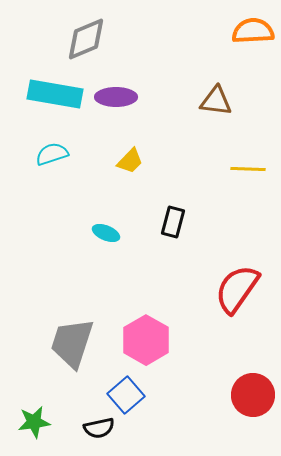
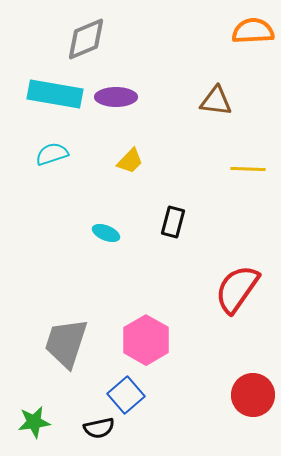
gray trapezoid: moved 6 px left
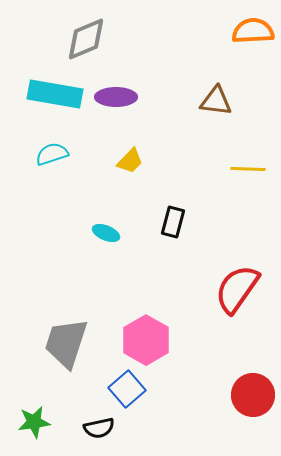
blue square: moved 1 px right, 6 px up
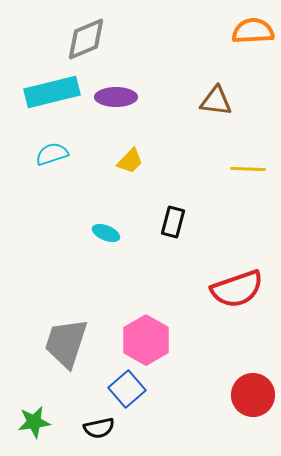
cyan rectangle: moved 3 px left, 2 px up; rotated 24 degrees counterclockwise
red semicircle: rotated 144 degrees counterclockwise
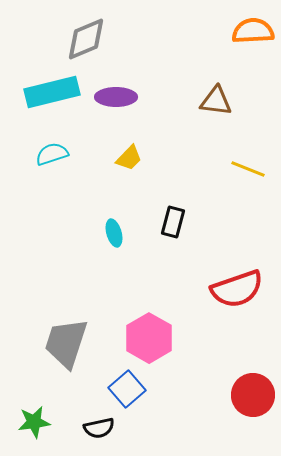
yellow trapezoid: moved 1 px left, 3 px up
yellow line: rotated 20 degrees clockwise
cyan ellipse: moved 8 px right; rotated 52 degrees clockwise
pink hexagon: moved 3 px right, 2 px up
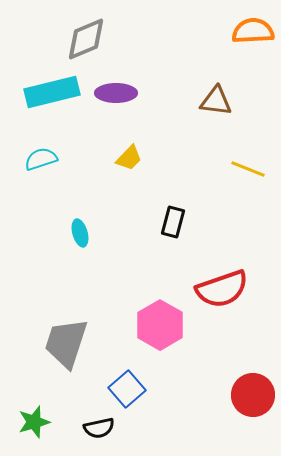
purple ellipse: moved 4 px up
cyan semicircle: moved 11 px left, 5 px down
cyan ellipse: moved 34 px left
red semicircle: moved 15 px left
pink hexagon: moved 11 px right, 13 px up
green star: rotated 8 degrees counterclockwise
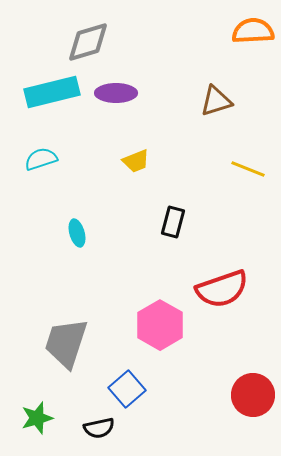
gray diamond: moved 2 px right, 3 px down; rotated 6 degrees clockwise
brown triangle: rotated 24 degrees counterclockwise
yellow trapezoid: moved 7 px right, 3 px down; rotated 24 degrees clockwise
cyan ellipse: moved 3 px left
green star: moved 3 px right, 4 px up
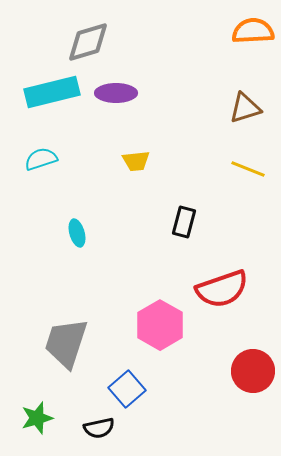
brown triangle: moved 29 px right, 7 px down
yellow trapezoid: rotated 16 degrees clockwise
black rectangle: moved 11 px right
red circle: moved 24 px up
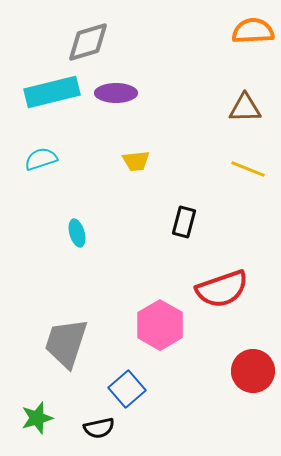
brown triangle: rotated 16 degrees clockwise
